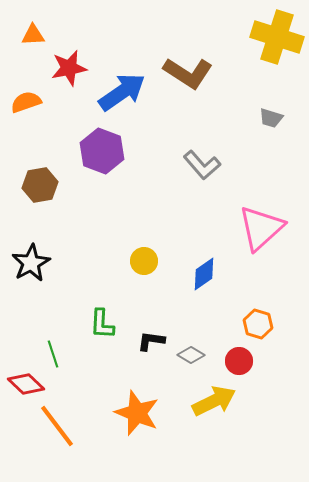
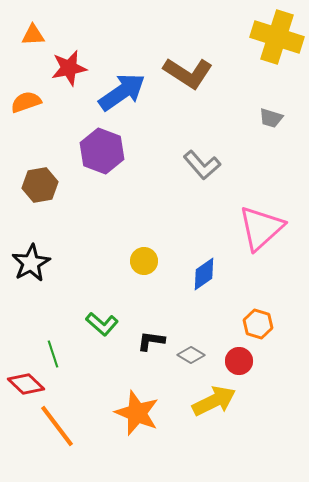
green L-shape: rotated 52 degrees counterclockwise
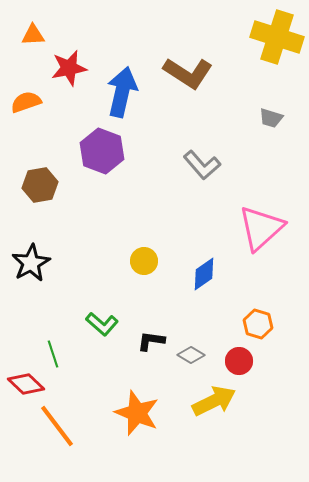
blue arrow: rotated 42 degrees counterclockwise
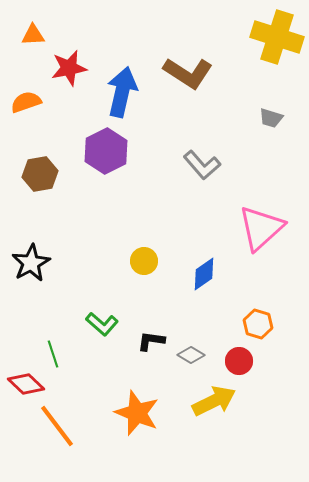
purple hexagon: moved 4 px right; rotated 12 degrees clockwise
brown hexagon: moved 11 px up
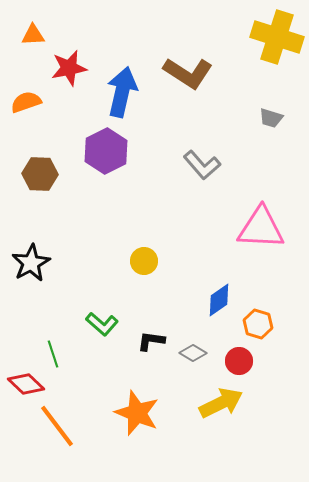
brown hexagon: rotated 12 degrees clockwise
pink triangle: rotated 45 degrees clockwise
blue diamond: moved 15 px right, 26 px down
gray diamond: moved 2 px right, 2 px up
yellow arrow: moved 7 px right, 2 px down
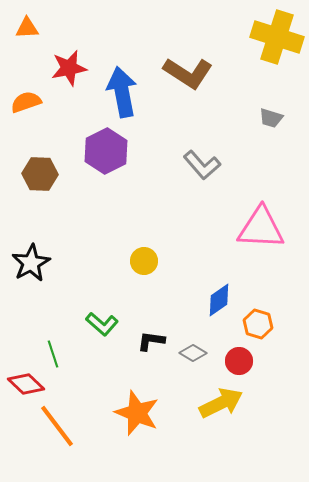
orange triangle: moved 6 px left, 7 px up
blue arrow: rotated 24 degrees counterclockwise
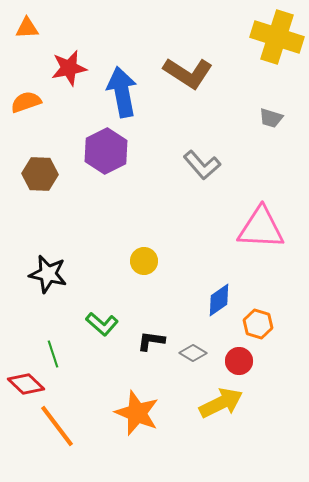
black star: moved 17 px right, 11 px down; rotated 30 degrees counterclockwise
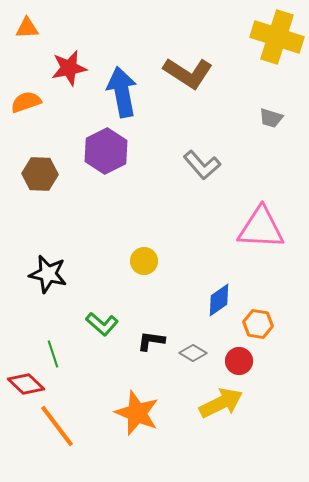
orange hexagon: rotated 8 degrees counterclockwise
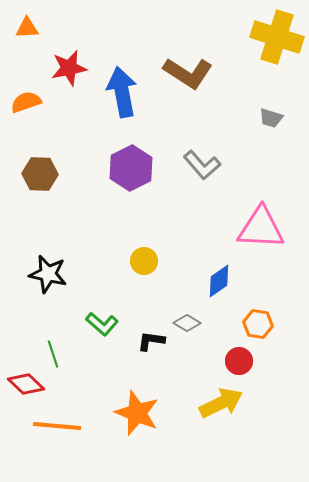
purple hexagon: moved 25 px right, 17 px down
blue diamond: moved 19 px up
gray diamond: moved 6 px left, 30 px up
orange line: rotated 48 degrees counterclockwise
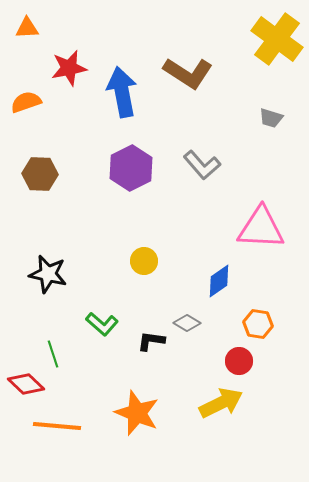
yellow cross: moved 2 px down; rotated 18 degrees clockwise
